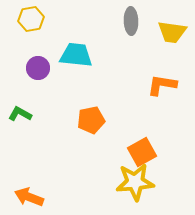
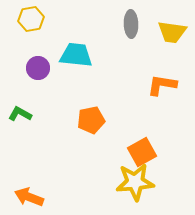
gray ellipse: moved 3 px down
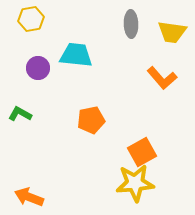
orange L-shape: moved 7 px up; rotated 140 degrees counterclockwise
yellow star: moved 1 px down
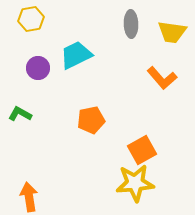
cyan trapezoid: rotated 32 degrees counterclockwise
orange square: moved 2 px up
orange arrow: rotated 60 degrees clockwise
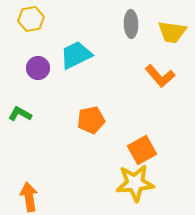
orange L-shape: moved 2 px left, 2 px up
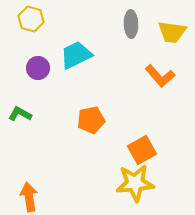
yellow hexagon: rotated 25 degrees clockwise
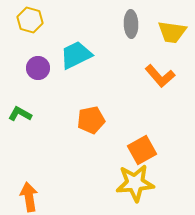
yellow hexagon: moved 1 px left, 1 px down
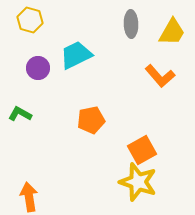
yellow trapezoid: rotated 68 degrees counterclockwise
yellow star: moved 3 px right, 1 px up; rotated 24 degrees clockwise
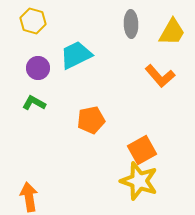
yellow hexagon: moved 3 px right, 1 px down
green L-shape: moved 14 px right, 11 px up
yellow star: moved 1 px right, 1 px up
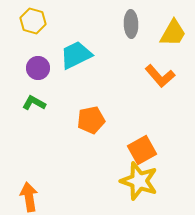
yellow trapezoid: moved 1 px right, 1 px down
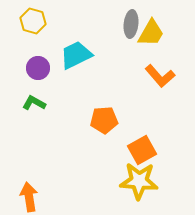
gray ellipse: rotated 8 degrees clockwise
yellow trapezoid: moved 22 px left
orange pentagon: moved 13 px right; rotated 8 degrees clockwise
yellow star: rotated 15 degrees counterclockwise
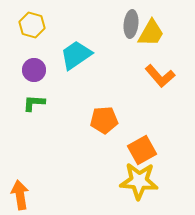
yellow hexagon: moved 1 px left, 4 px down
cyan trapezoid: rotated 8 degrees counterclockwise
purple circle: moved 4 px left, 2 px down
green L-shape: rotated 25 degrees counterclockwise
orange arrow: moved 9 px left, 2 px up
